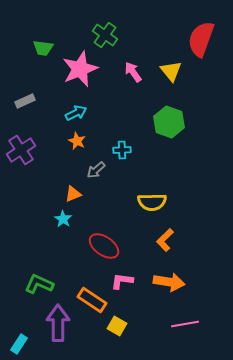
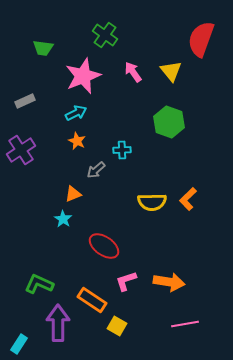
pink star: moved 3 px right, 7 px down
orange L-shape: moved 23 px right, 41 px up
pink L-shape: moved 4 px right; rotated 25 degrees counterclockwise
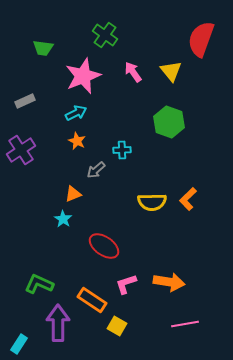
pink L-shape: moved 3 px down
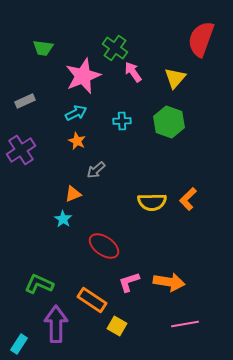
green cross: moved 10 px right, 13 px down
yellow triangle: moved 4 px right, 7 px down; rotated 20 degrees clockwise
cyan cross: moved 29 px up
pink L-shape: moved 3 px right, 2 px up
purple arrow: moved 2 px left, 1 px down
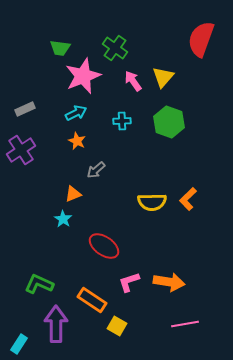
green trapezoid: moved 17 px right
pink arrow: moved 9 px down
yellow triangle: moved 12 px left, 1 px up
gray rectangle: moved 8 px down
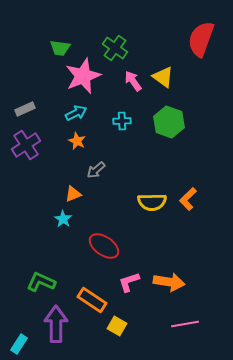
yellow triangle: rotated 35 degrees counterclockwise
purple cross: moved 5 px right, 5 px up
green L-shape: moved 2 px right, 2 px up
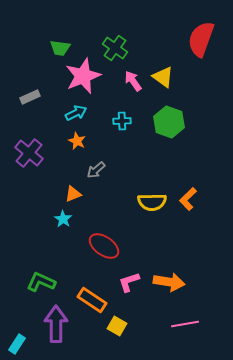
gray rectangle: moved 5 px right, 12 px up
purple cross: moved 3 px right, 8 px down; rotated 16 degrees counterclockwise
cyan rectangle: moved 2 px left
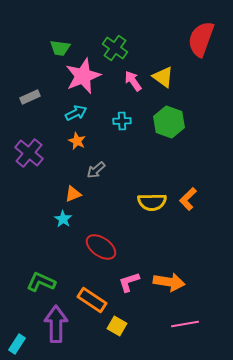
red ellipse: moved 3 px left, 1 px down
